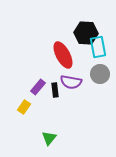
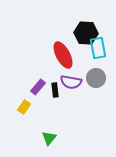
cyan rectangle: moved 1 px down
gray circle: moved 4 px left, 4 px down
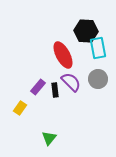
black hexagon: moved 2 px up
gray circle: moved 2 px right, 1 px down
purple semicircle: rotated 145 degrees counterclockwise
yellow rectangle: moved 4 px left, 1 px down
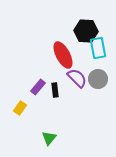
purple semicircle: moved 6 px right, 4 px up
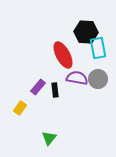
black hexagon: moved 1 px down
purple semicircle: rotated 35 degrees counterclockwise
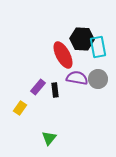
black hexagon: moved 4 px left, 7 px down
cyan rectangle: moved 1 px up
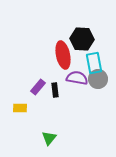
cyan rectangle: moved 4 px left, 16 px down
red ellipse: rotated 16 degrees clockwise
yellow rectangle: rotated 56 degrees clockwise
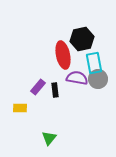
black hexagon: rotated 15 degrees counterclockwise
